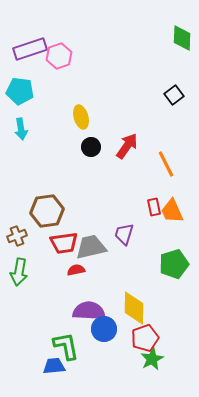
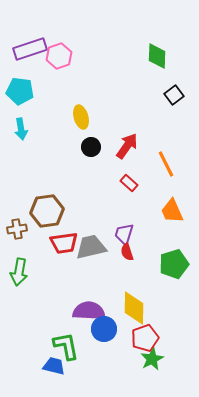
green diamond: moved 25 px left, 18 px down
red rectangle: moved 25 px left, 24 px up; rotated 36 degrees counterclockwise
brown cross: moved 7 px up; rotated 12 degrees clockwise
red semicircle: moved 51 px right, 18 px up; rotated 96 degrees counterclockwise
blue trapezoid: rotated 20 degrees clockwise
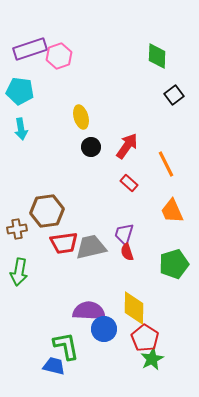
red pentagon: rotated 20 degrees counterclockwise
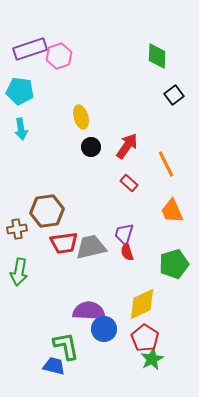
yellow diamond: moved 8 px right, 4 px up; rotated 64 degrees clockwise
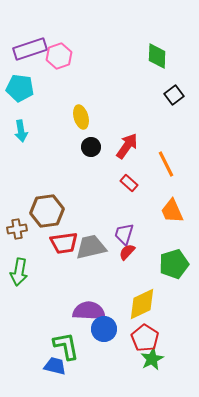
cyan pentagon: moved 3 px up
cyan arrow: moved 2 px down
red semicircle: rotated 60 degrees clockwise
blue trapezoid: moved 1 px right
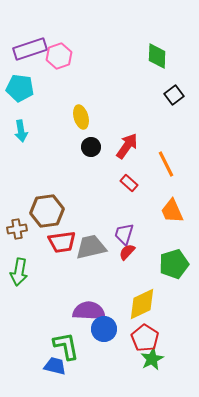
red trapezoid: moved 2 px left, 1 px up
